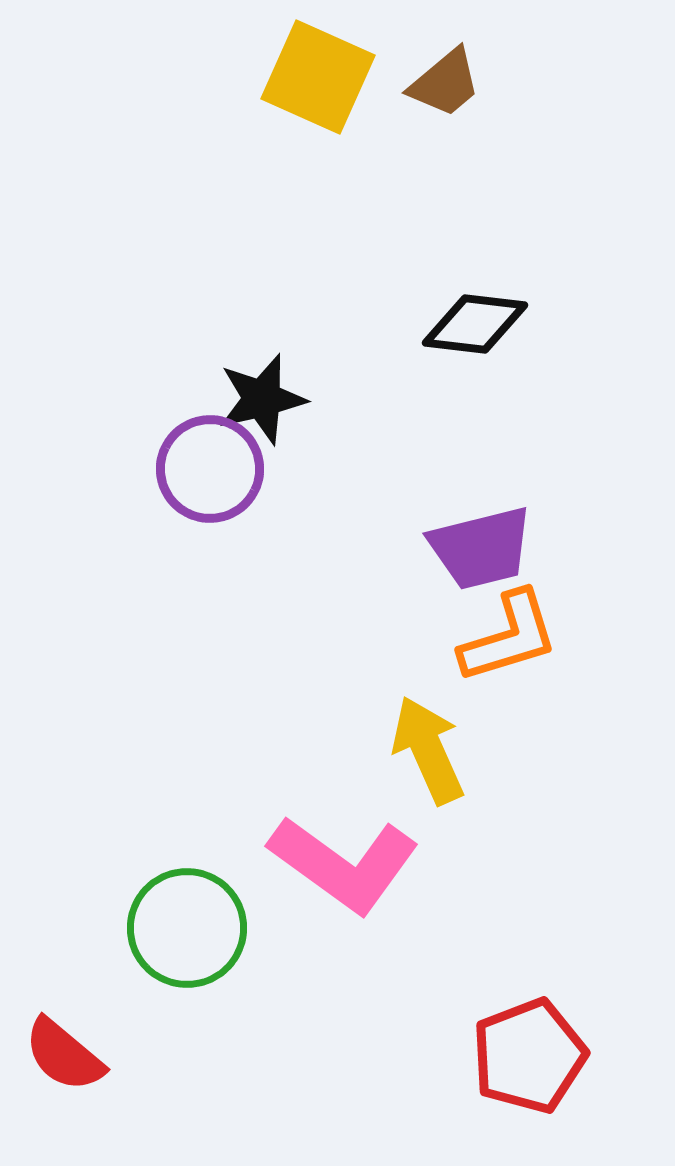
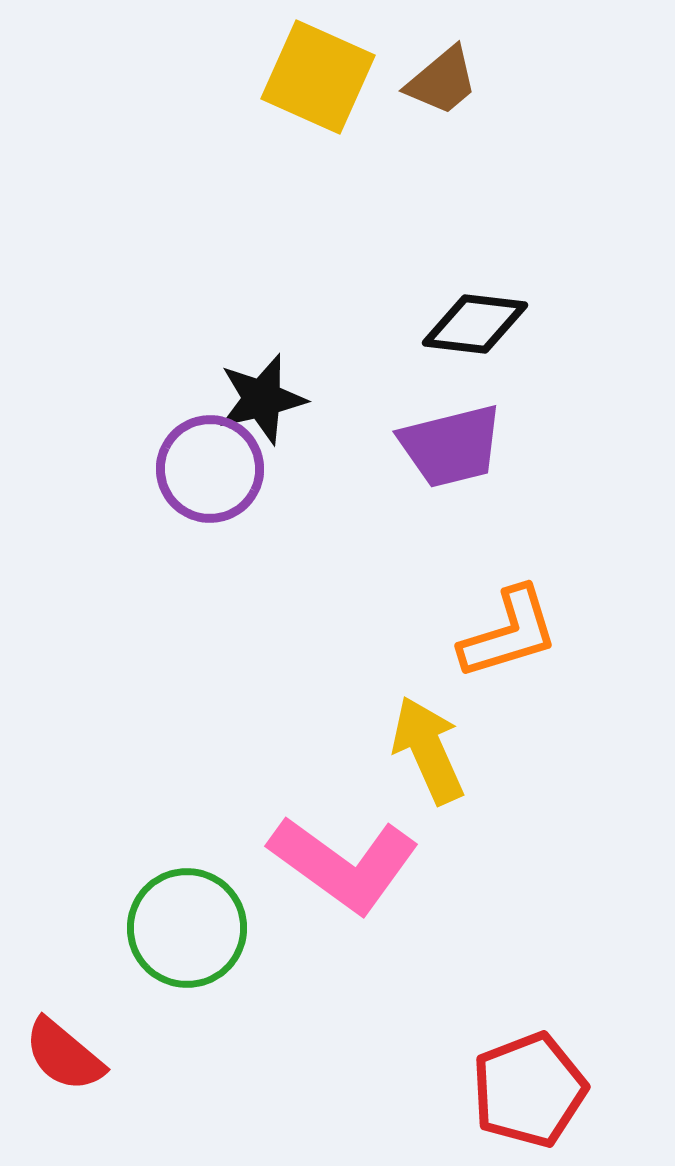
brown trapezoid: moved 3 px left, 2 px up
purple trapezoid: moved 30 px left, 102 px up
orange L-shape: moved 4 px up
red pentagon: moved 34 px down
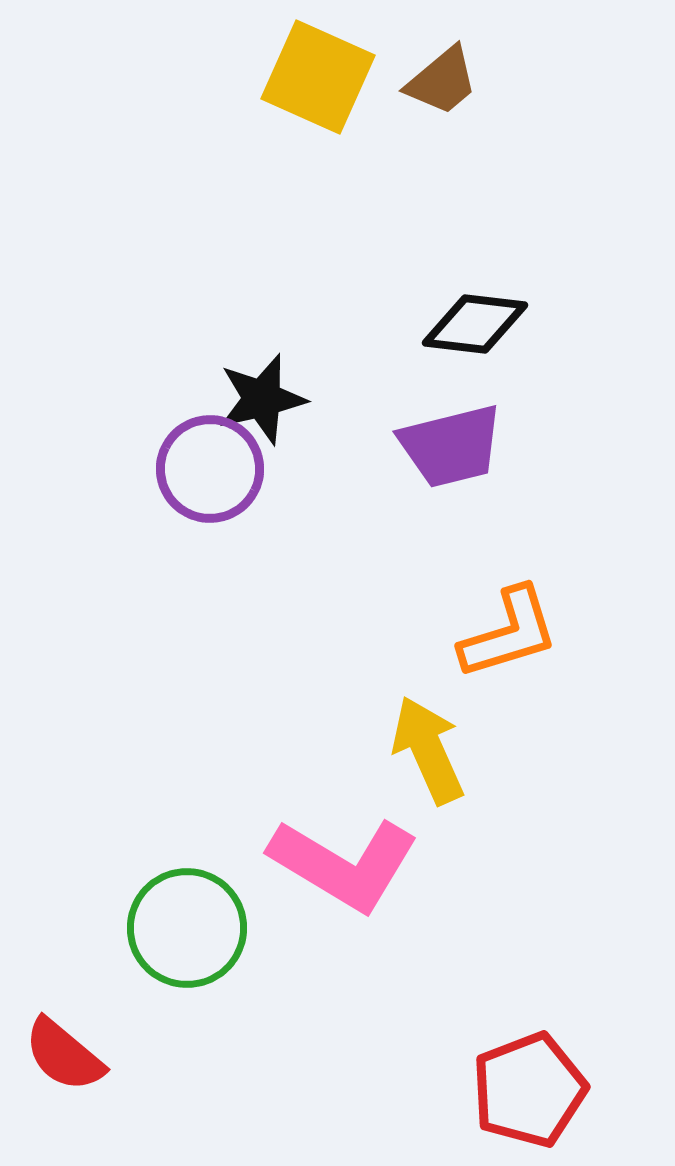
pink L-shape: rotated 5 degrees counterclockwise
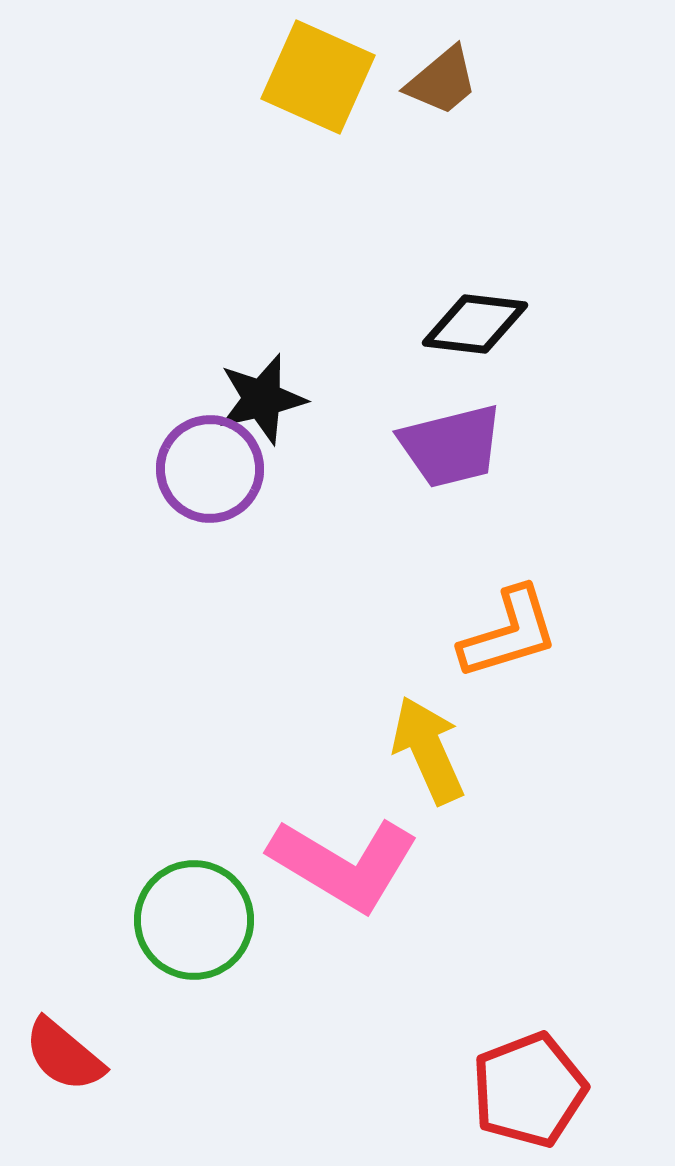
green circle: moved 7 px right, 8 px up
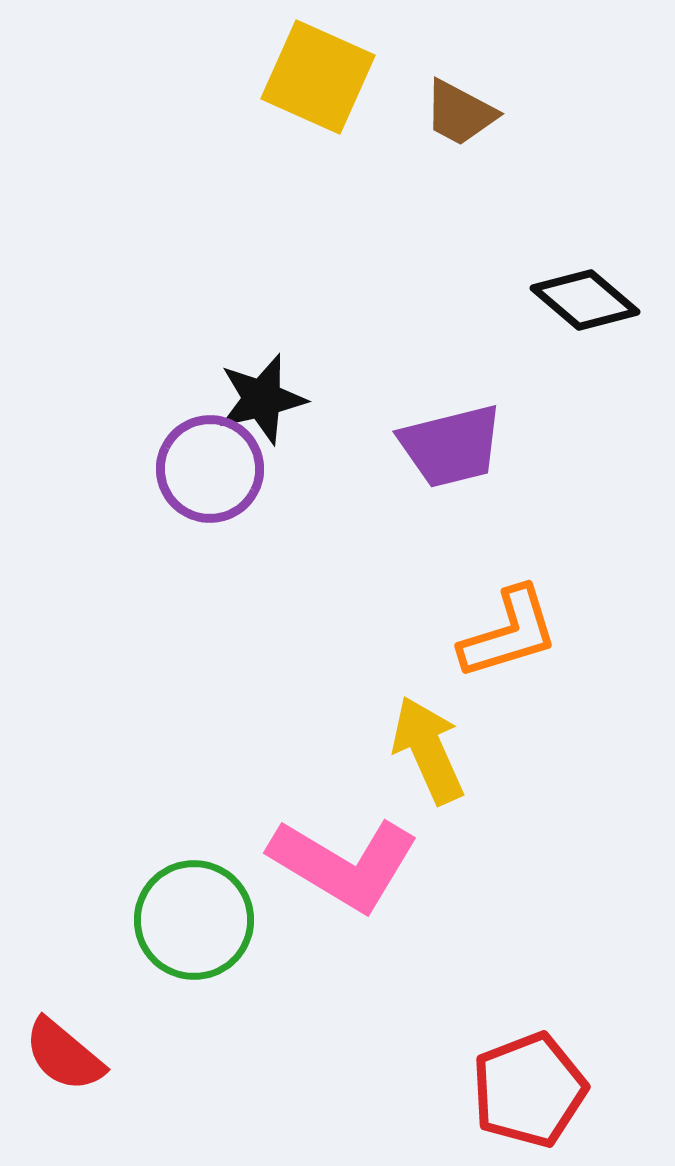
brown trapezoid: moved 18 px right, 32 px down; rotated 68 degrees clockwise
black diamond: moved 110 px right, 24 px up; rotated 34 degrees clockwise
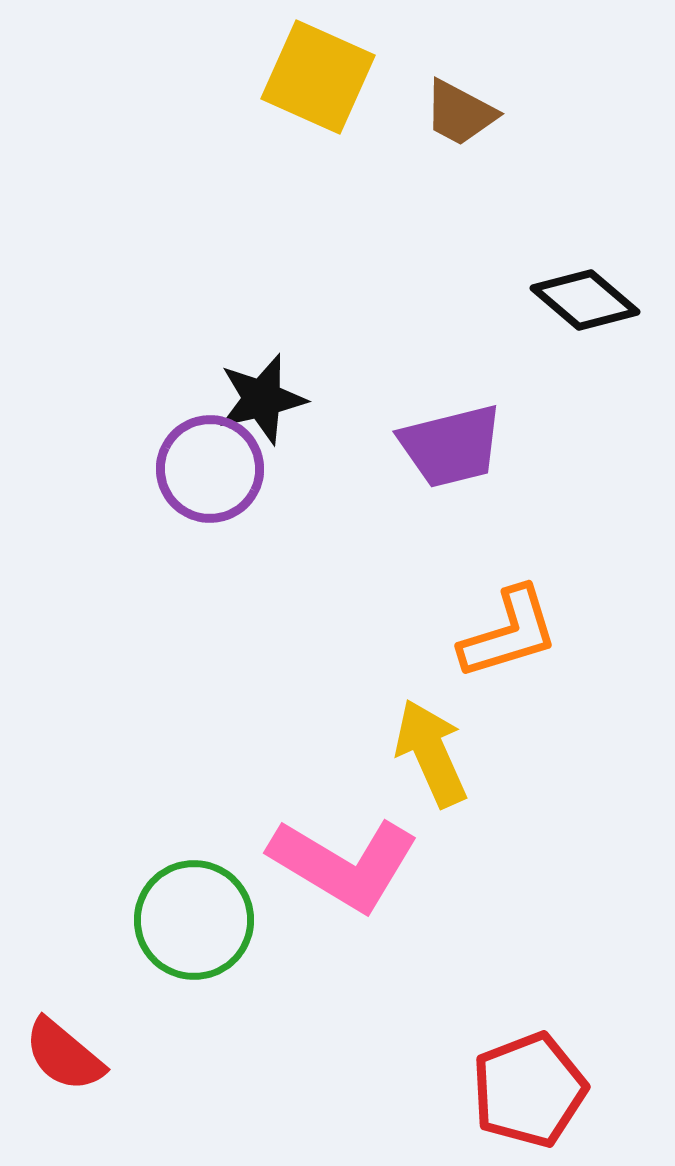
yellow arrow: moved 3 px right, 3 px down
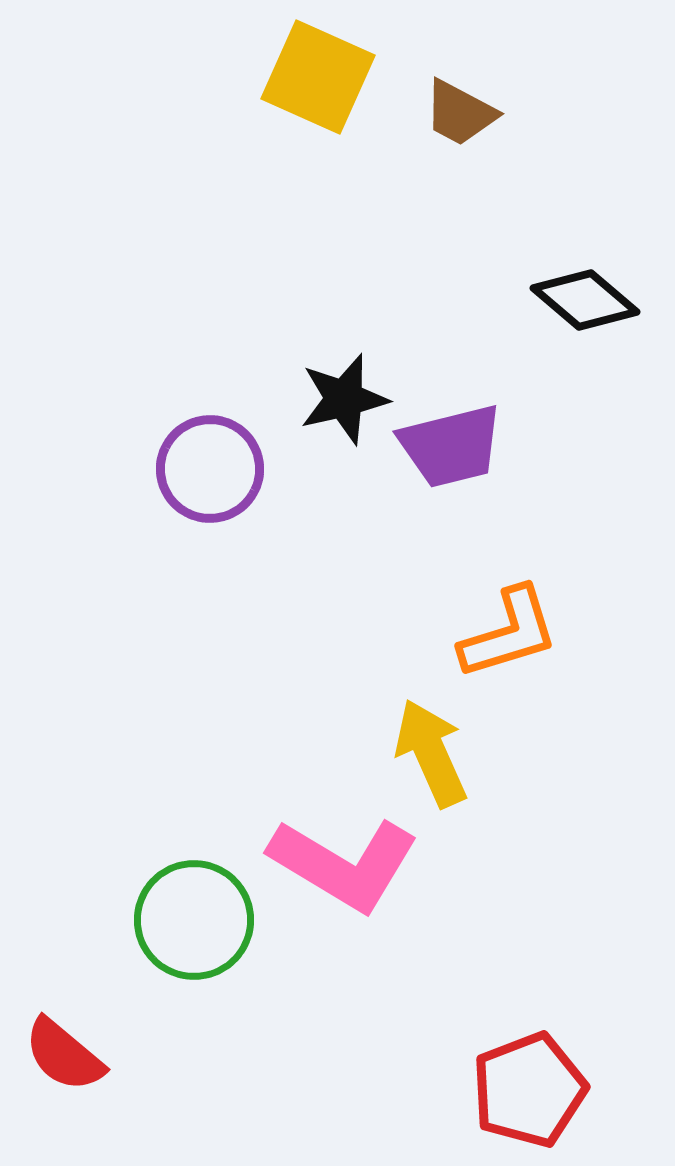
black star: moved 82 px right
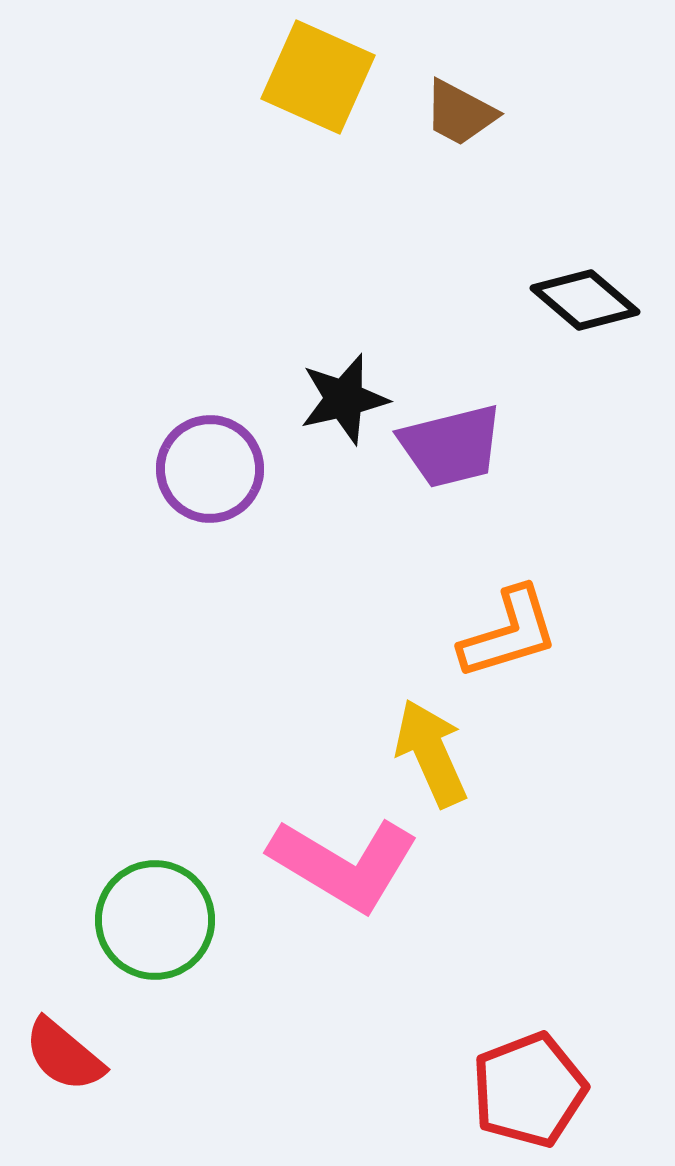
green circle: moved 39 px left
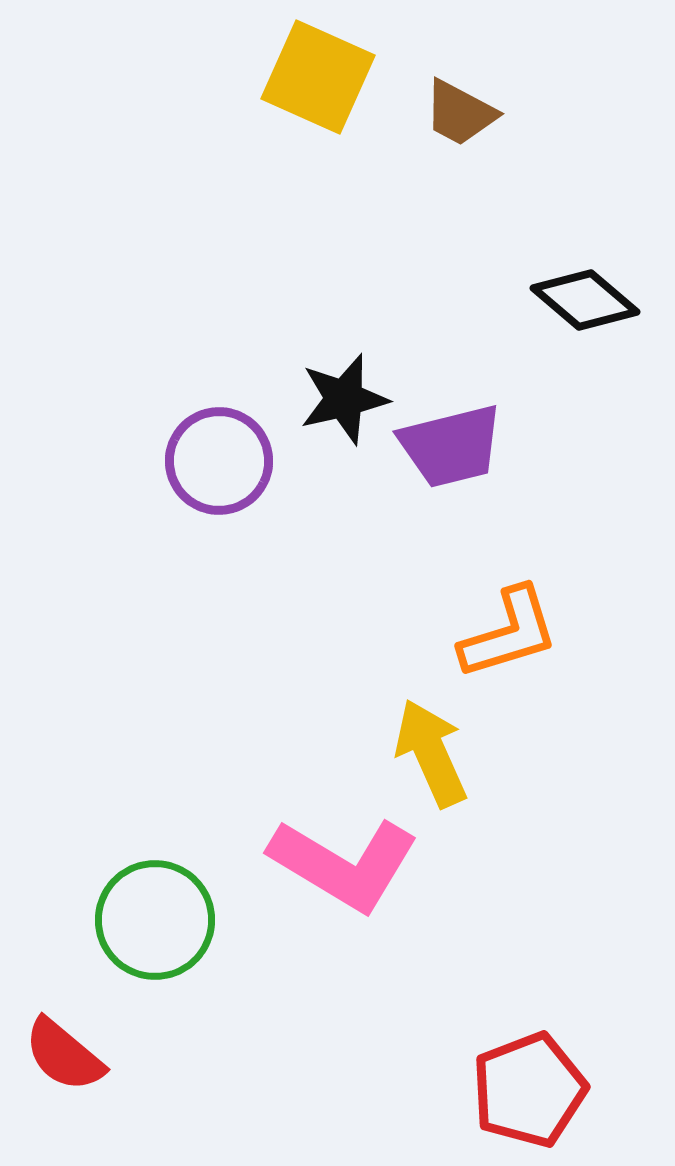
purple circle: moved 9 px right, 8 px up
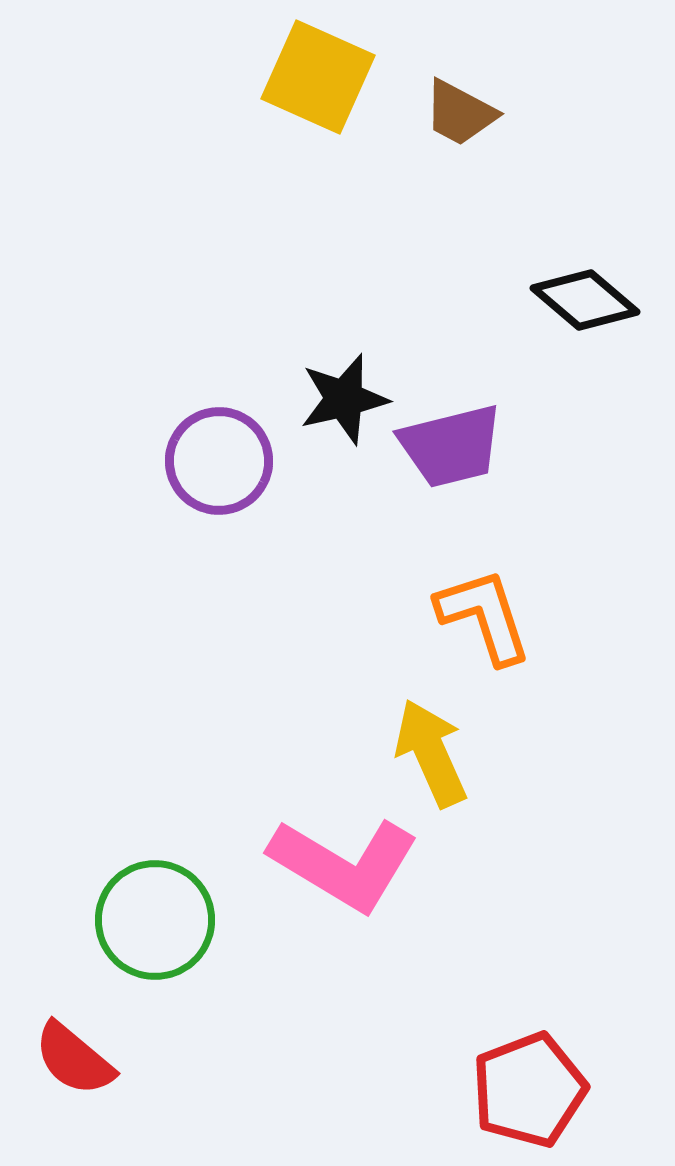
orange L-shape: moved 25 px left, 17 px up; rotated 91 degrees counterclockwise
red semicircle: moved 10 px right, 4 px down
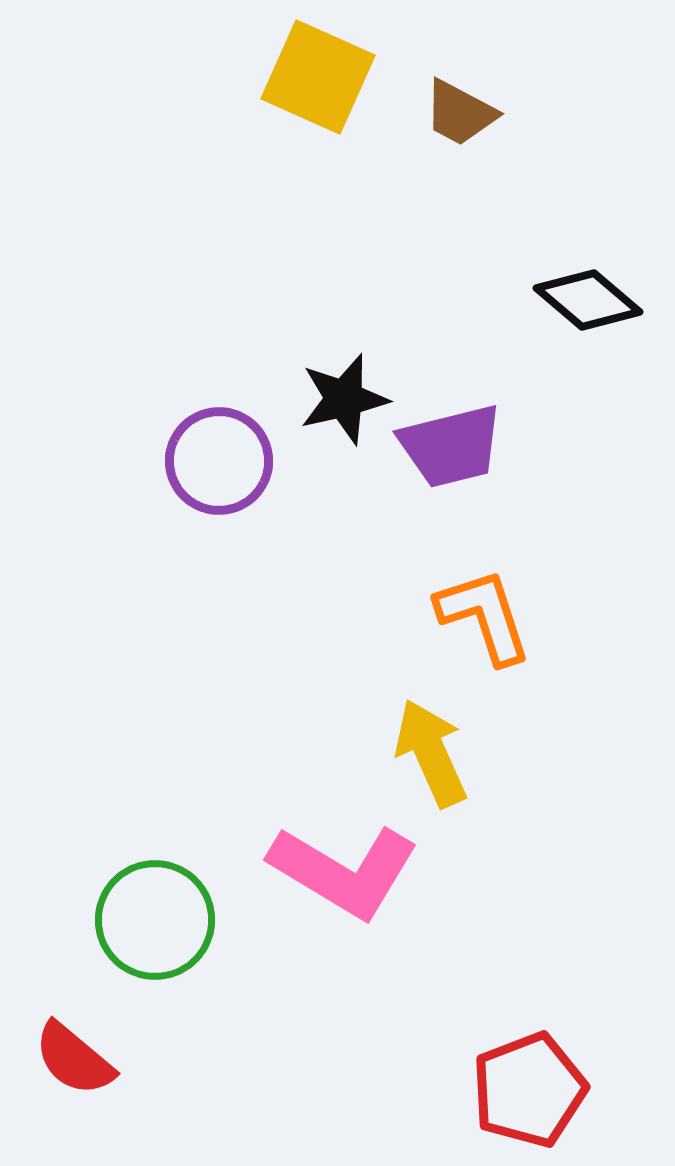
black diamond: moved 3 px right
pink L-shape: moved 7 px down
